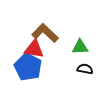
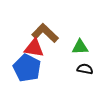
red triangle: moved 1 px up
blue pentagon: moved 1 px left, 1 px down
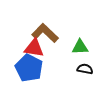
blue pentagon: moved 2 px right
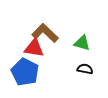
green triangle: moved 2 px right, 4 px up; rotated 18 degrees clockwise
blue pentagon: moved 4 px left, 4 px down
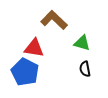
brown L-shape: moved 9 px right, 13 px up
black semicircle: rotated 112 degrees counterclockwise
